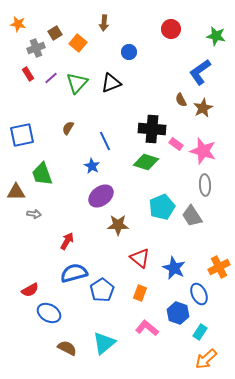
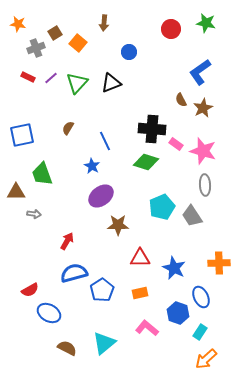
green star at (216, 36): moved 10 px left, 13 px up
red rectangle at (28, 74): moved 3 px down; rotated 32 degrees counterclockwise
red triangle at (140, 258): rotated 40 degrees counterclockwise
orange cross at (219, 267): moved 4 px up; rotated 25 degrees clockwise
orange rectangle at (140, 293): rotated 56 degrees clockwise
blue ellipse at (199, 294): moved 2 px right, 3 px down
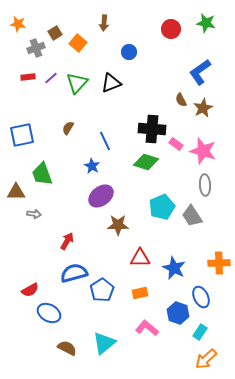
red rectangle at (28, 77): rotated 32 degrees counterclockwise
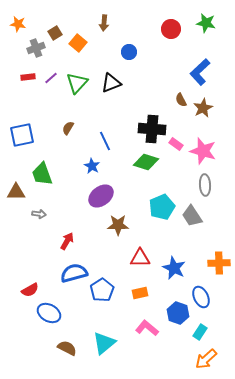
blue L-shape at (200, 72): rotated 8 degrees counterclockwise
gray arrow at (34, 214): moved 5 px right
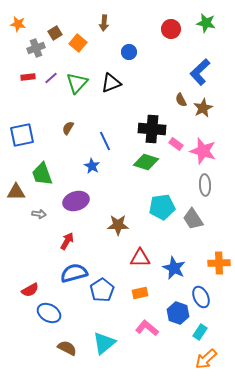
purple ellipse at (101, 196): moved 25 px left, 5 px down; rotated 20 degrees clockwise
cyan pentagon at (162, 207): rotated 15 degrees clockwise
gray trapezoid at (192, 216): moved 1 px right, 3 px down
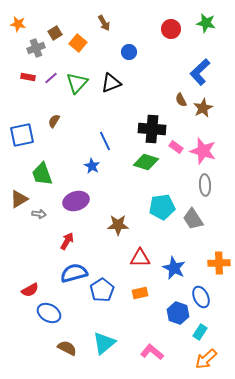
brown arrow at (104, 23): rotated 35 degrees counterclockwise
red rectangle at (28, 77): rotated 16 degrees clockwise
brown semicircle at (68, 128): moved 14 px left, 7 px up
pink rectangle at (176, 144): moved 3 px down
brown triangle at (16, 192): moved 3 px right, 7 px down; rotated 30 degrees counterclockwise
pink L-shape at (147, 328): moved 5 px right, 24 px down
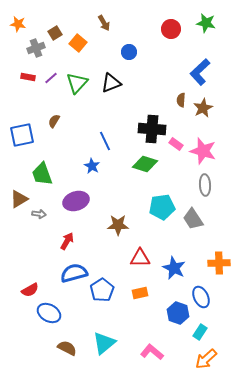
brown semicircle at (181, 100): rotated 32 degrees clockwise
pink rectangle at (176, 147): moved 3 px up
green diamond at (146, 162): moved 1 px left, 2 px down
